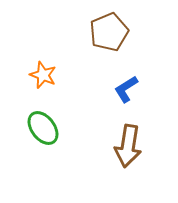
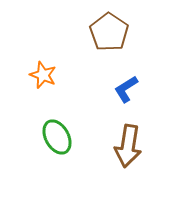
brown pentagon: rotated 15 degrees counterclockwise
green ellipse: moved 14 px right, 9 px down; rotated 8 degrees clockwise
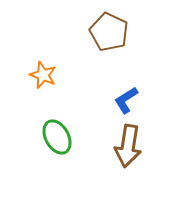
brown pentagon: rotated 9 degrees counterclockwise
blue L-shape: moved 11 px down
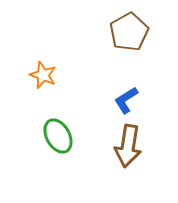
brown pentagon: moved 20 px right; rotated 18 degrees clockwise
green ellipse: moved 1 px right, 1 px up
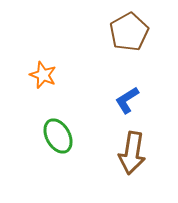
blue L-shape: moved 1 px right
brown arrow: moved 4 px right, 7 px down
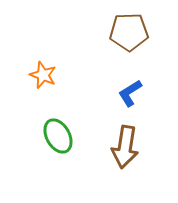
brown pentagon: rotated 27 degrees clockwise
blue L-shape: moved 3 px right, 7 px up
brown arrow: moved 7 px left, 6 px up
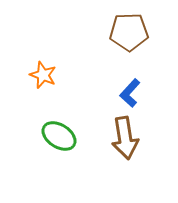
blue L-shape: rotated 16 degrees counterclockwise
green ellipse: moved 1 px right; rotated 28 degrees counterclockwise
brown arrow: moved 9 px up; rotated 18 degrees counterclockwise
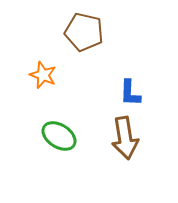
brown pentagon: moved 45 px left; rotated 15 degrees clockwise
blue L-shape: rotated 40 degrees counterclockwise
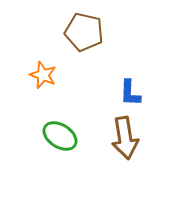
green ellipse: moved 1 px right
